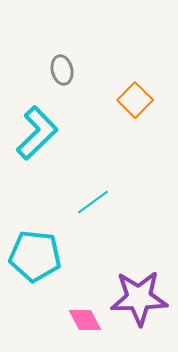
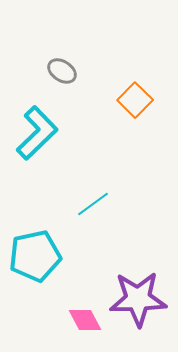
gray ellipse: moved 1 px down; rotated 44 degrees counterclockwise
cyan line: moved 2 px down
cyan pentagon: rotated 18 degrees counterclockwise
purple star: moved 1 px left, 1 px down
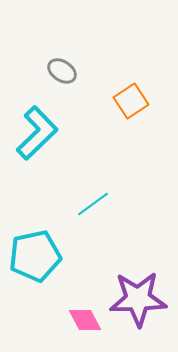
orange square: moved 4 px left, 1 px down; rotated 12 degrees clockwise
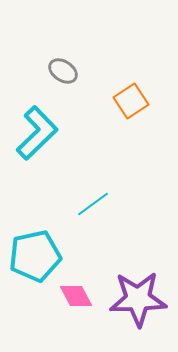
gray ellipse: moved 1 px right
pink diamond: moved 9 px left, 24 px up
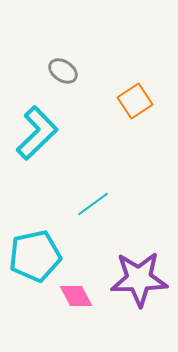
orange square: moved 4 px right
purple star: moved 1 px right, 20 px up
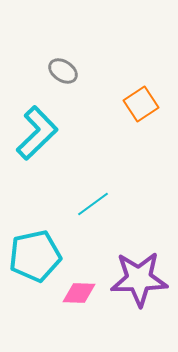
orange square: moved 6 px right, 3 px down
pink diamond: moved 3 px right, 3 px up; rotated 60 degrees counterclockwise
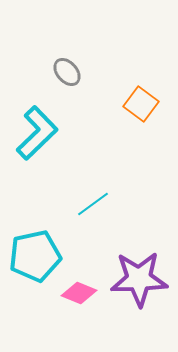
gray ellipse: moved 4 px right, 1 px down; rotated 16 degrees clockwise
orange square: rotated 20 degrees counterclockwise
pink diamond: rotated 20 degrees clockwise
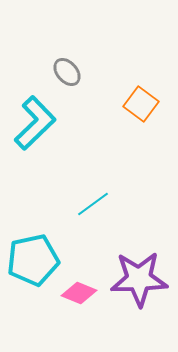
cyan L-shape: moved 2 px left, 10 px up
cyan pentagon: moved 2 px left, 4 px down
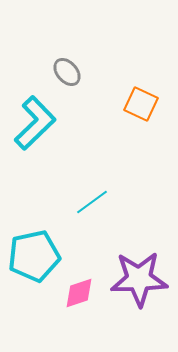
orange square: rotated 12 degrees counterclockwise
cyan line: moved 1 px left, 2 px up
cyan pentagon: moved 1 px right, 4 px up
pink diamond: rotated 40 degrees counterclockwise
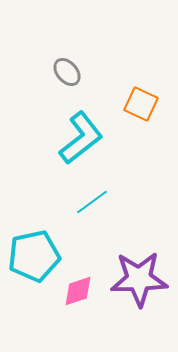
cyan L-shape: moved 46 px right, 15 px down; rotated 6 degrees clockwise
pink diamond: moved 1 px left, 2 px up
